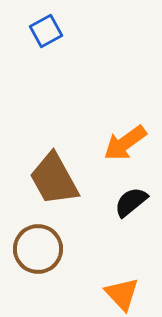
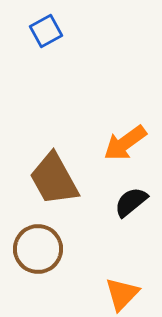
orange triangle: rotated 27 degrees clockwise
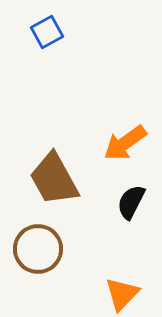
blue square: moved 1 px right, 1 px down
black semicircle: rotated 24 degrees counterclockwise
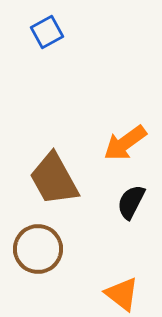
orange triangle: rotated 36 degrees counterclockwise
